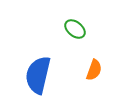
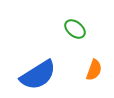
blue semicircle: rotated 135 degrees counterclockwise
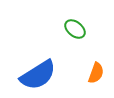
orange semicircle: moved 2 px right, 3 px down
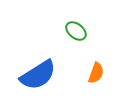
green ellipse: moved 1 px right, 2 px down
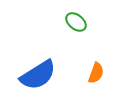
green ellipse: moved 9 px up
